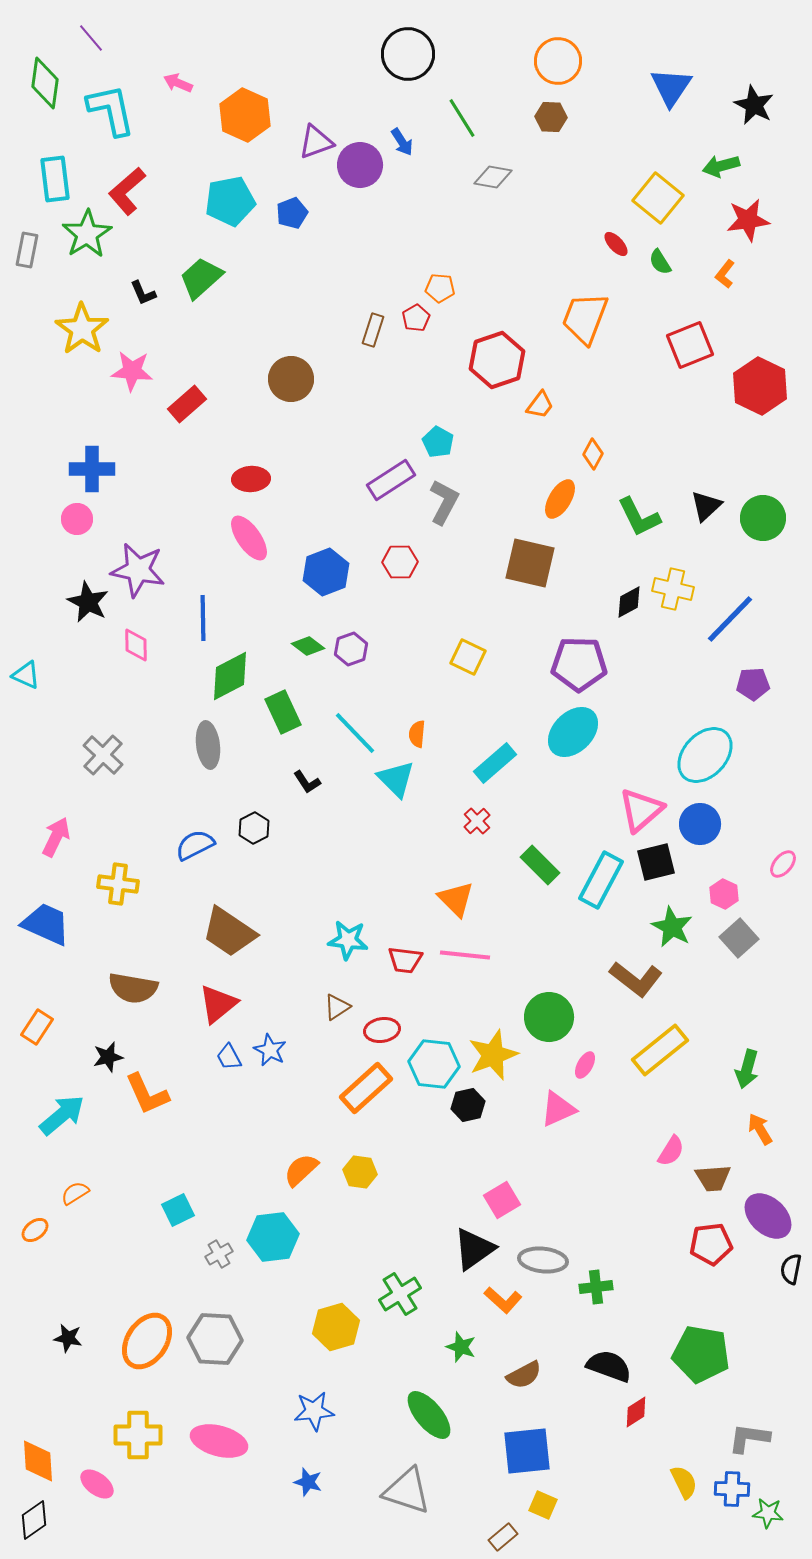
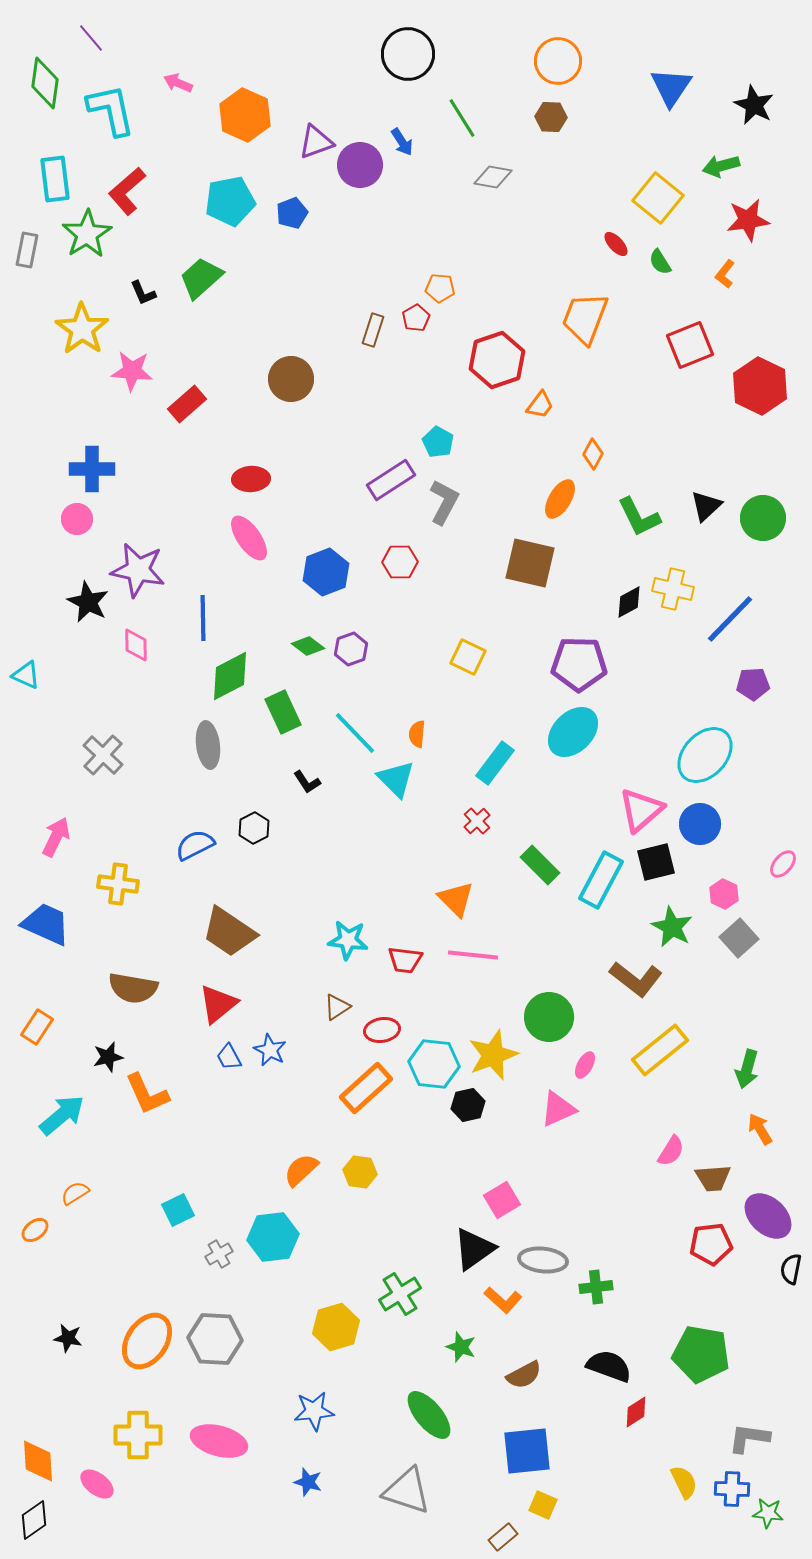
cyan rectangle at (495, 763): rotated 12 degrees counterclockwise
pink line at (465, 955): moved 8 px right
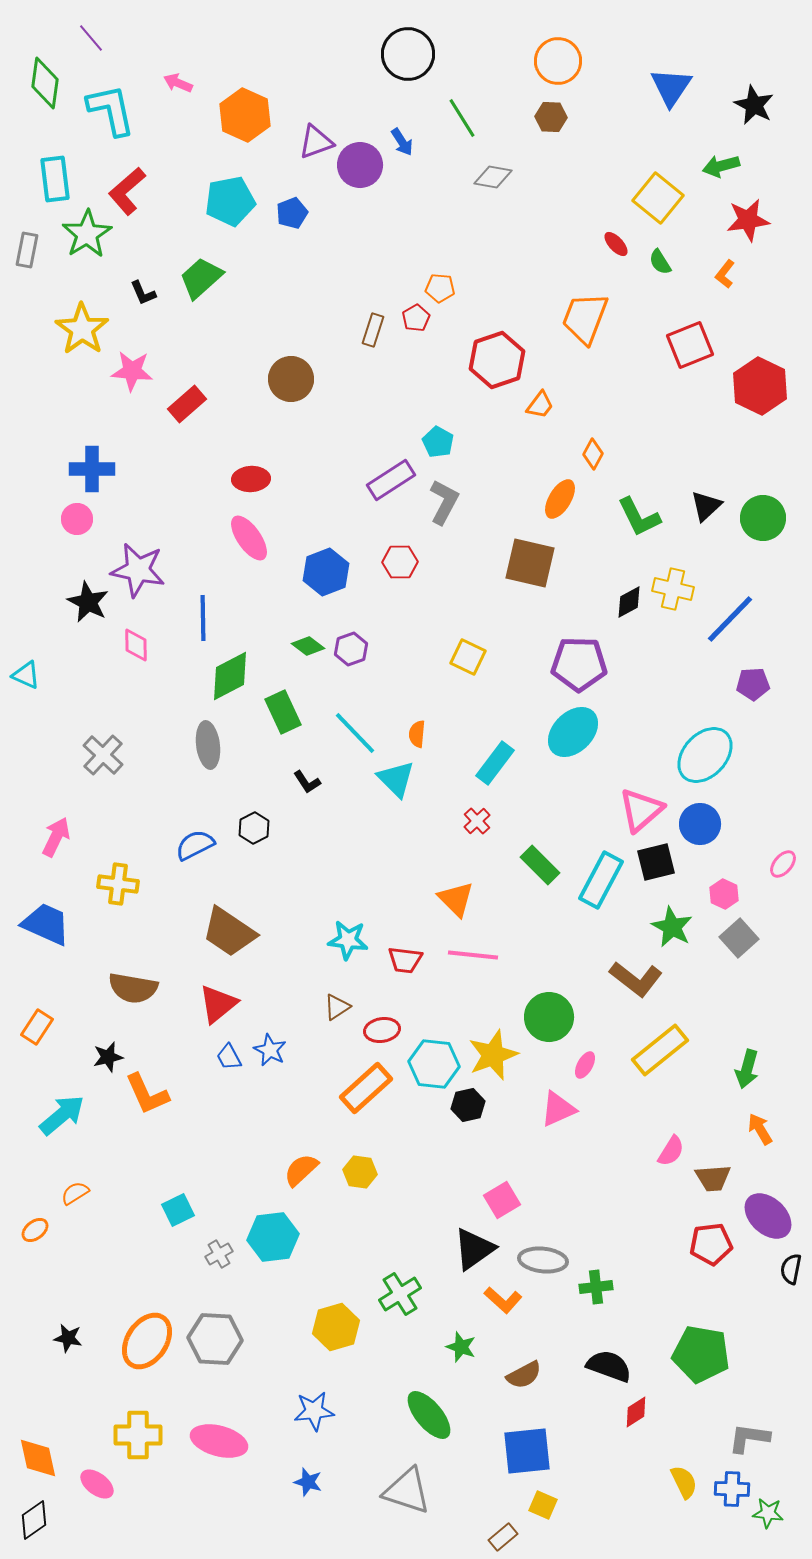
orange diamond at (38, 1461): moved 3 px up; rotated 9 degrees counterclockwise
